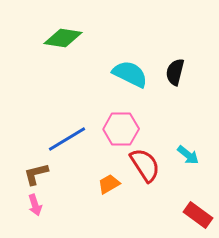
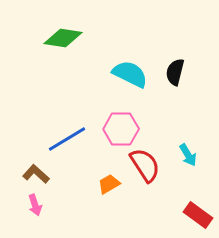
cyan arrow: rotated 20 degrees clockwise
brown L-shape: rotated 56 degrees clockwise
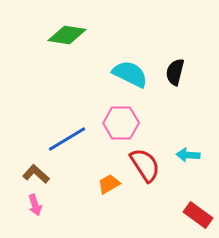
green diamond: moved 4 px right, 3 px up
pink hexagon: moved 6 px up
cyan arrow: rotated 125 degrees clockwise
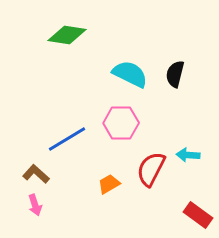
black semicircle: moved 2 px down
red semicircle: moved 6 px right, 4 px down; rotated 120 degrees counterclockwise
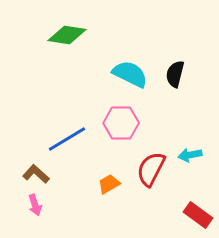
cyan arrow: moved 2 px right; rotated 15 degrees counterclockwise
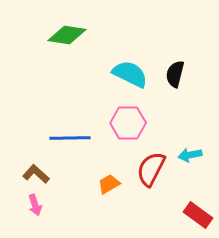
pink hexagon: moved 7 px right
blue line: moved 3 px right, 1 px up; rotated 30 degrees clockwise
